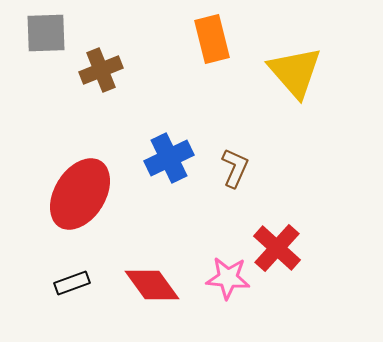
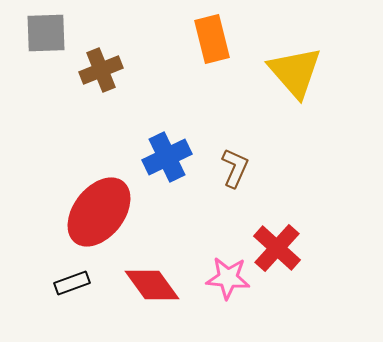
blue cross: moved 2 px left, 1 px up
red ellipse: moved 19 px right, 18 px down; rotated 6 degrees clockwise
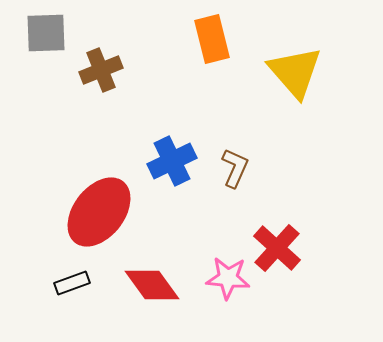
blue cross: moved 5 px right, 4 px down
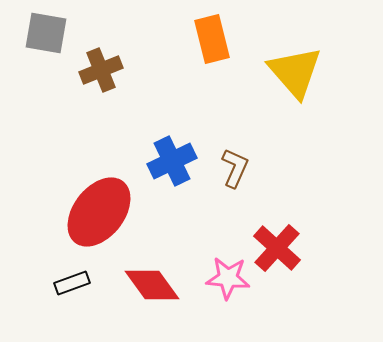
gray square: rotated 12 degrees clockwise
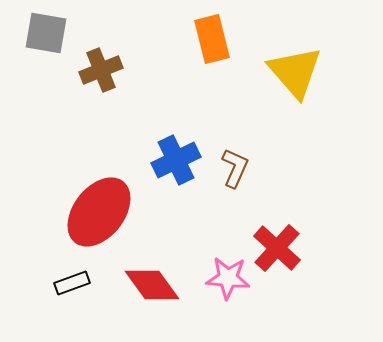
blue cross: moved 4 px right, 1 px up
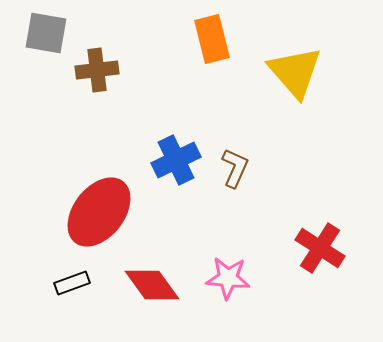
brown cross: moved 4 px left; rotated 15 degrees clockwise
red cross: moved 43 px right; rotated 9 degrees counterclockwise
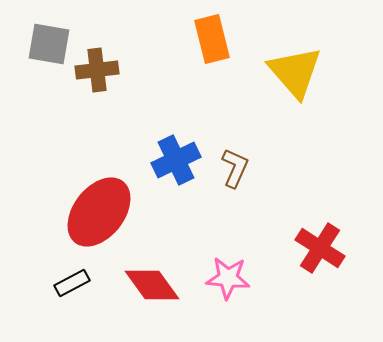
gray square: moved 3 px right, 11 px down
black rectangle: rotated 8 degrees counterclockwise
